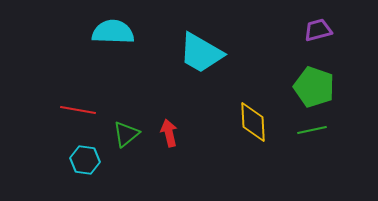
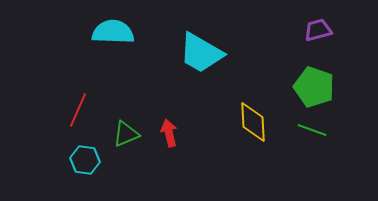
red line: rotated 76 degrees counterclockwise
green line: rotated 32 degrees clockwise
green triangle: rotated 16 degrees clockwise
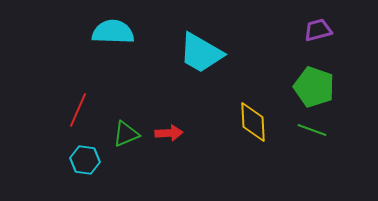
red arrow: rotated 100 degrees clockwise
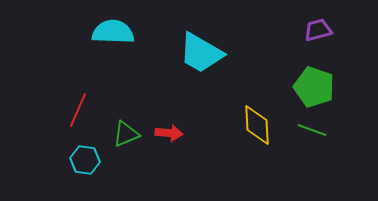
yellow diamond: moved 4 px right, 3 px down
red arrow: rotated 8 degrees clockwise
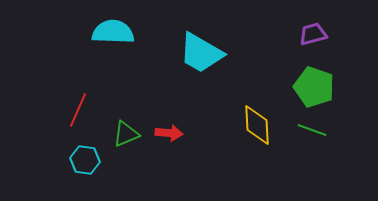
purple trapezoid: moved 5 px left, 4 px down
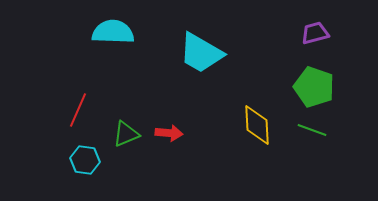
purple trapezoid: moved 2 px right, 1 px up
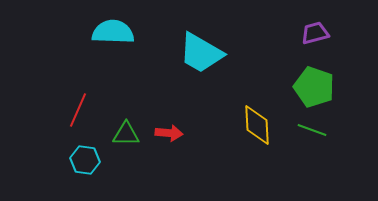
green triangle: rotated 24 degrees clockwise
